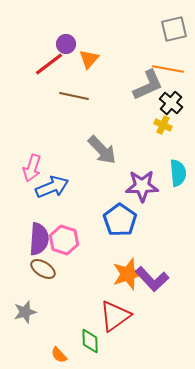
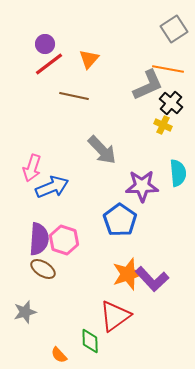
gray square: rotated 20 degrees counterclockwise
purple circle: moved 21 px left
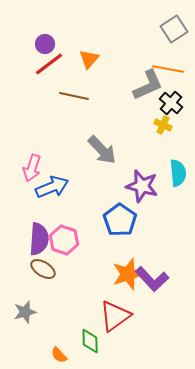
purple star: rotated 16 degrees clockwise
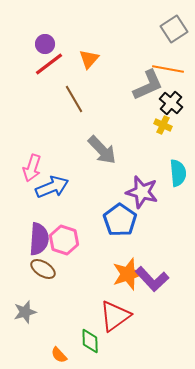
brown line: moved 3 px down; rotated 48 degrees clockwise
purple star: moved 6 px down
